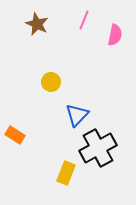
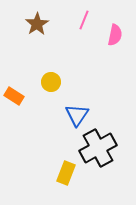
brown star: rotated 15 degrees clockwise
blue triangle: rotated 10 degrees counterclockwise
orange rectangle: moved 1 px left, 39 px up
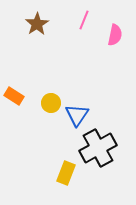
yellow circle: moved 21 px down
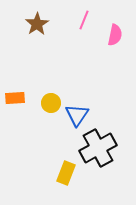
orange rectangle: moved 1 px right, 2 px down; rotated 36 degrees counterclockwise
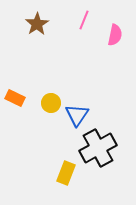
orange rectangle: rotated 30 degrees clockwise
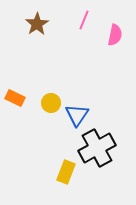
black cross: moved 1 px left
yellow rectangle: moved 1 px up
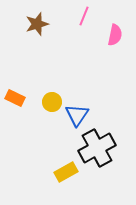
pink line: moved 4 px up
brown star: rotated 15 degrees clockwise
yellow circle: moved 1 px right, 1 px up
yellow rectangle: rotated 40 degrees clockwise
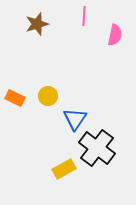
pink line: rotated 18 degrees counterclockwise
yellow circle: moved 4 px left, 6 px up
blue triangle: moved 2 px left, 4 px down
black cross: rotated 24 degrees counterclockwise
yellow rectangle: moved 2 px left, 3 px up
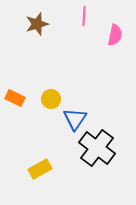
yellow circle: moved 3 px right, 3 px down
yellow rectangle: moved 24 px left
